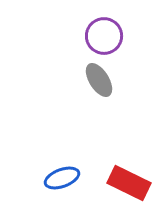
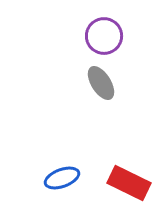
gray ellipse: moved 2 px right, 3 px down
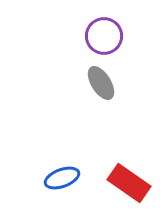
red rectangle: rotated 9 degrees clockwise
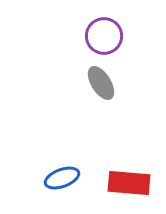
red rectangle: rotated 30 degrees counterclockwise
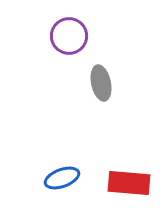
purple circle: moved 35 px left
gray ellipse: rotated 20 degrees clockwise
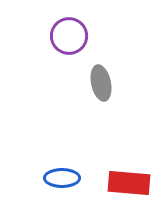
blue ellipse: rotated 20 degrees clockwise
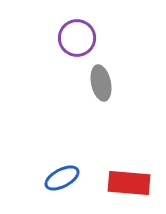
purple circle: moved 8 px right, 2 px down
blue ellipse: rotated 28 degrees counterclockwise
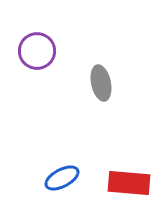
purple circle: moved 40 px left, 13 px down
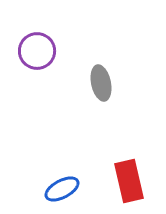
blue ellipse: moved 11 px down
red rectangle: moved 2 px up; rotated 72 degrees clockwise
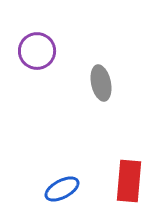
red rectangle: rotated 18 degrees clockwise
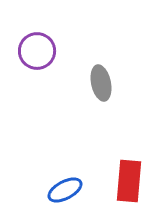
blue ellipse: moved 3 px right, 1 px down
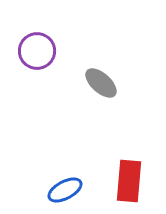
gray ellipse: rotated 36 degrees counterclockwise
